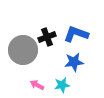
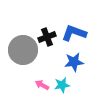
blue L-shape: moved 2 px left, 1 px up
pink arrow: moved 5 px right
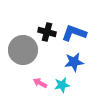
black cross: moved 5 px up; rotated 36 degrees clockwise
pink arrow: moved 2 px left, 2 px up
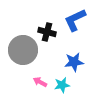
blue L-shape: moved 1 px right, 13 px up; rotated 45 degrees counterclockwise
pink arrow: moved 1 px up
